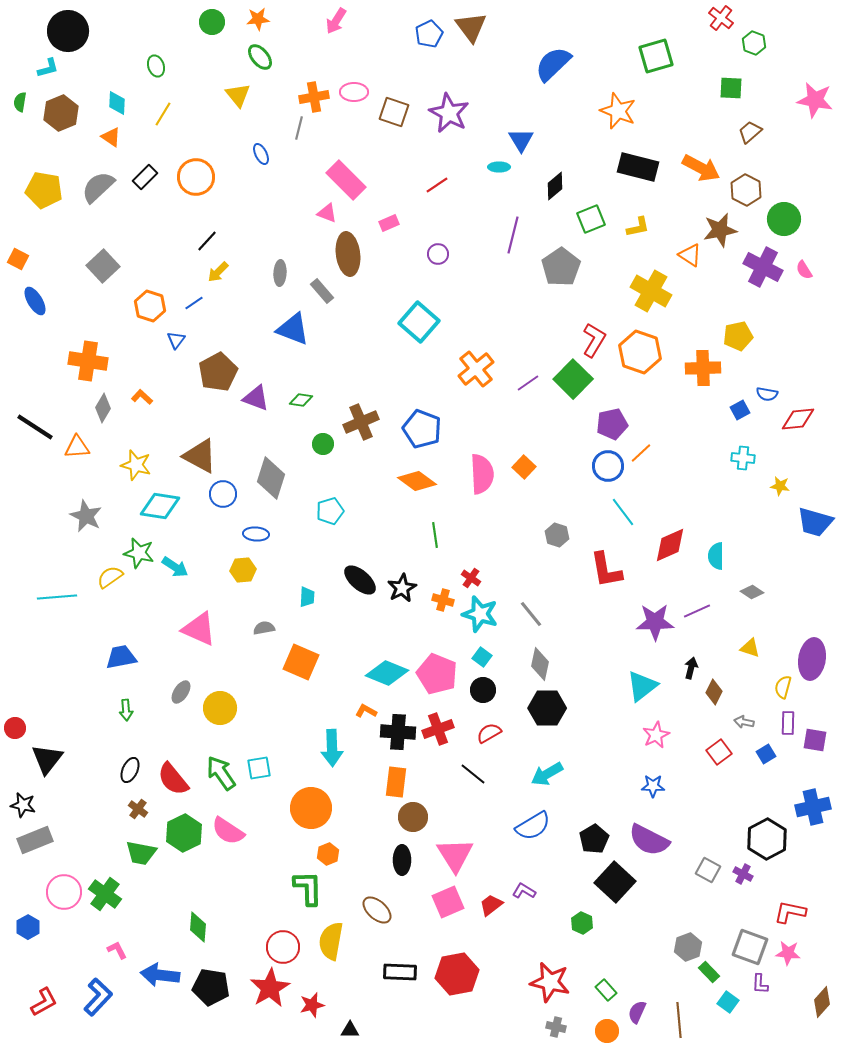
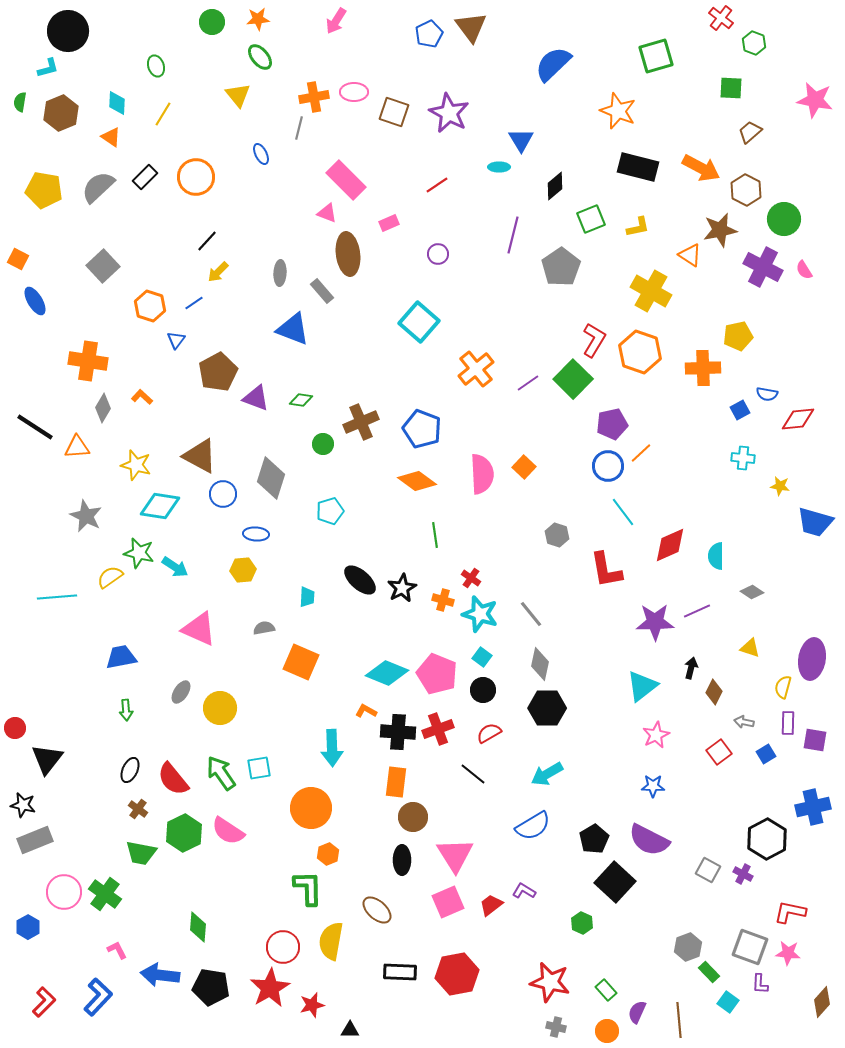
red L-shape at (44, 1002): rotated 16 degrees counterclockwise
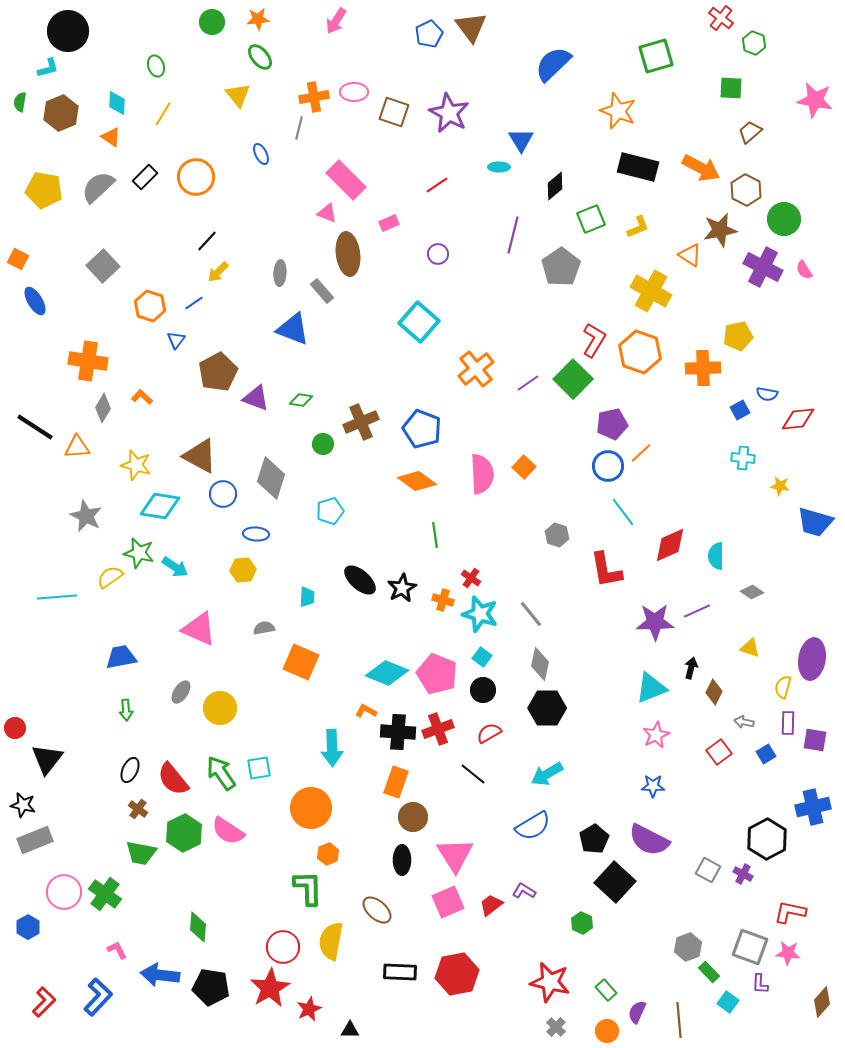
yellow L-shape at (638, 227): rotated 10 degrees counterclockwise
cyan triangle at (642, 686): moved 9 px right, 2 px down; rotated 16 degrees clockwise
orange rectangle at (396, 782): rotated 12 degrees clockwise
red star at (312, 1005): moved 3 px left, 4 px down; rotated 10 degrees counterclockwise
gray cross at (556, 1027): rotated 30 degrees clockwise
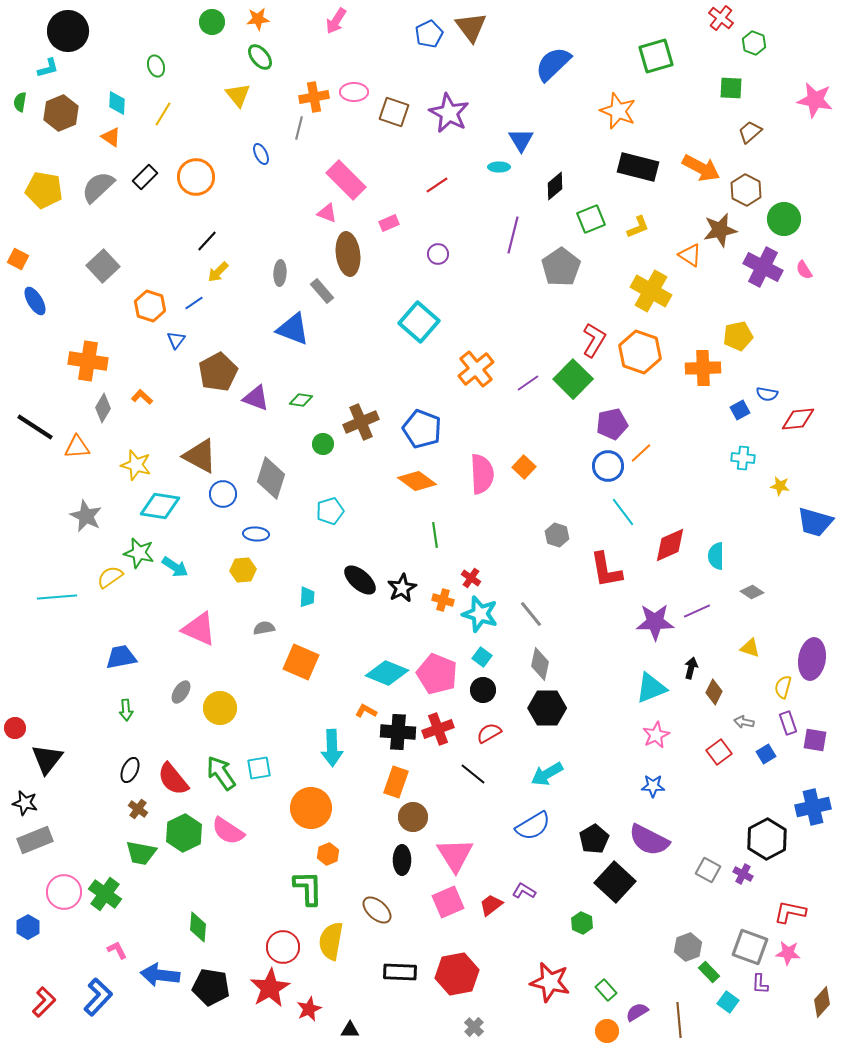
purple rectangle at (788, 723): rotated 20 degrees counterclockwise
black star at (23, 805): moved 2 px right, 2 px up
purple semicircle at (637, 1012): rotated 35 degrees clockwise
gray cross at (556, 1027): moved 82 px left
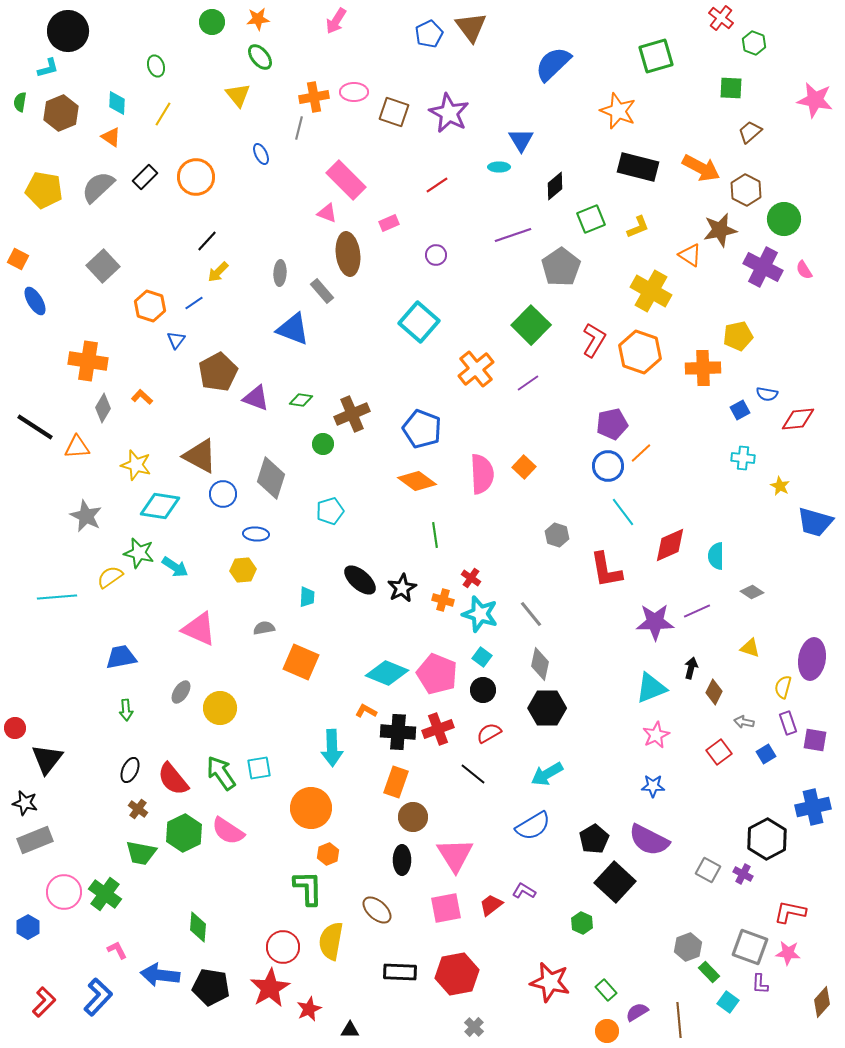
purple line at (513, 235): rotated 57 degrees clockwise
purple circle at (438, 254): moved 2 px left, 1 px down
green square at (573, 379): moved 42 px left, 54 px up
brown cross at (361, 422): moved 9 px left, 8 px up
yellow star at (780, 486): rotated 18 degrees clockwise
pink square at (448, 902): moved 2 px left, 6 px down; rotated 12 degrees clockwise
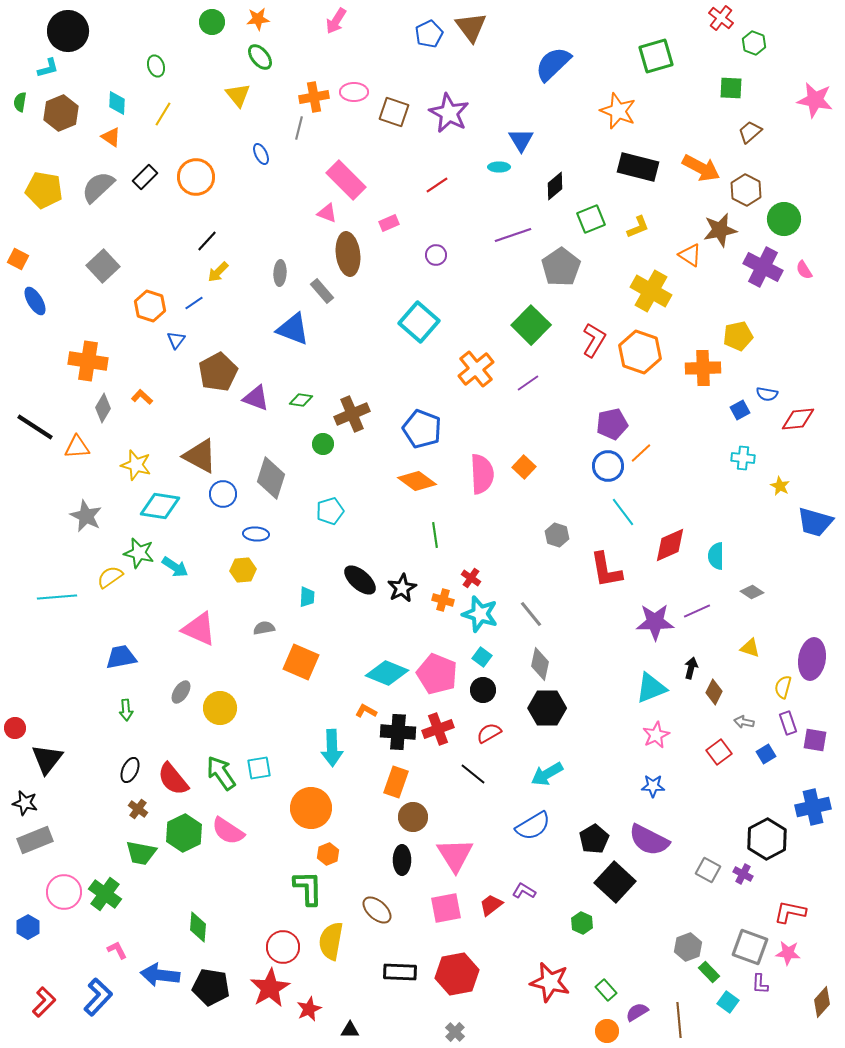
gray cross at (474, 1027): moved 19 px left, 5 px down
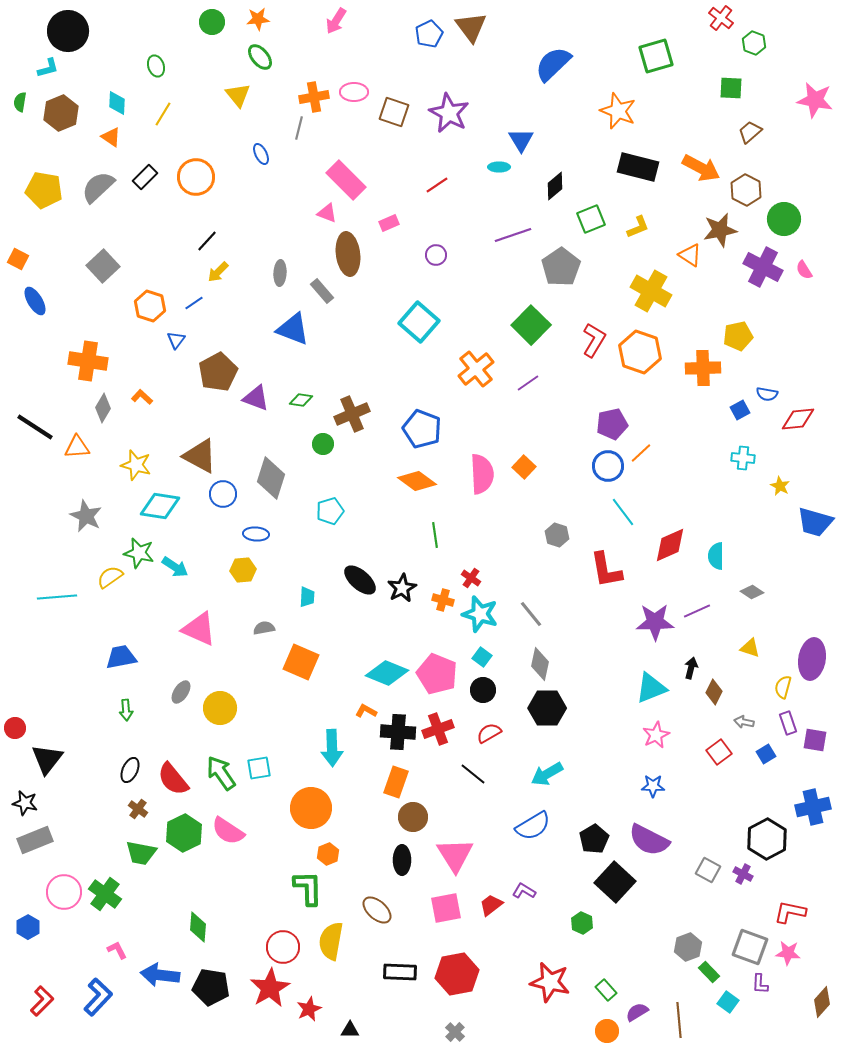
red L-shape at (44, 1002): moved 2 px left, 1 px up
